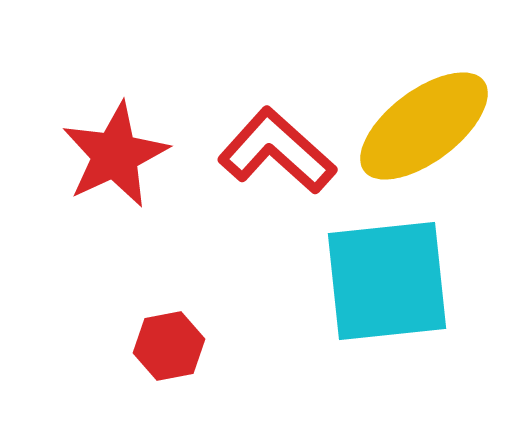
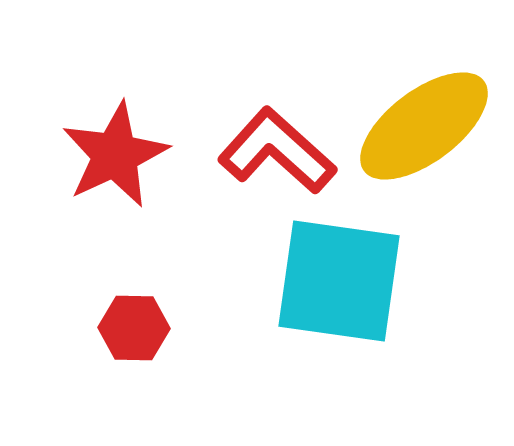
cyan square: moved 48 px left; rotated 14 degrees clockwise
red hexagon: moved 35 px left, 18 px up; rotated 12 degrees clockwise
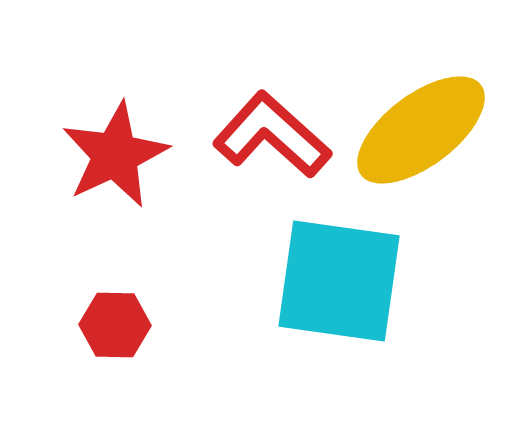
yellow ellipse: moved 3 px left, 4 px down
red L-shape: moved 5 px left, 16 px up
red hexagon: moved 19 px left, 3 px up
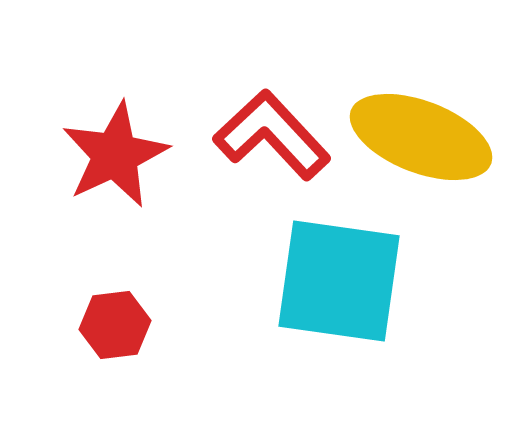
yellow ellipse: moved 7 px down; rotated 58 degrees clockwise
red L-shape: rotated 5 degrees clockwise
red hexagon: rotated 8 degrees counterclockwise
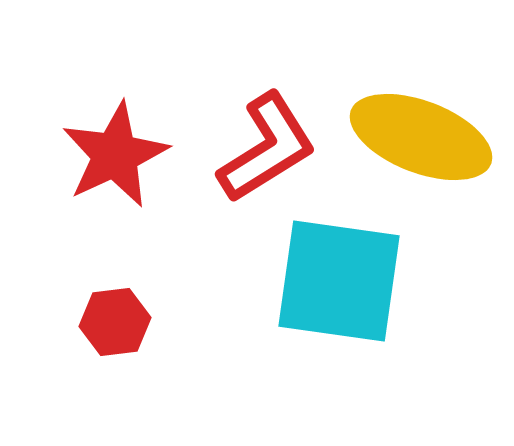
red L-shape: moved 5 px left, 13 px down; rotated 101 degrees clockwise
red hexagon: moved 3 px up
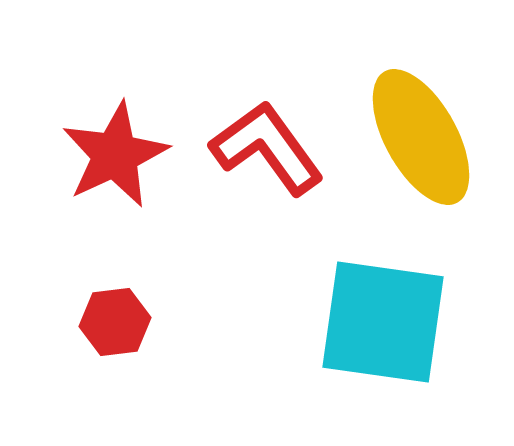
yellow ellipse: rotated 40 degrees clockwise
red L-shape: rotated 94 degrees counterclockwise
cyan square: moved 44 px right, 41 px down
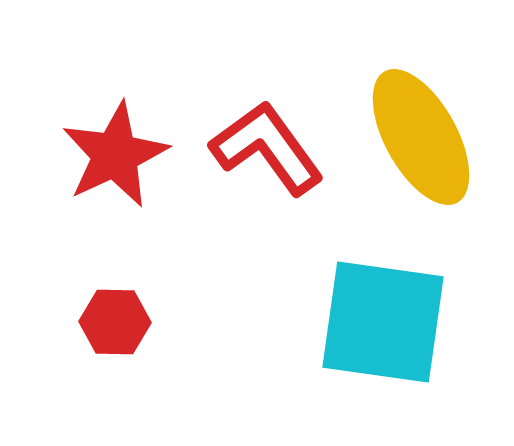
red hexagon: rotated 8 degrees clockwise
